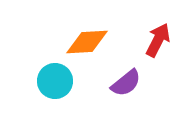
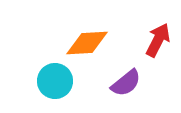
orange diamond: moved 1 px down
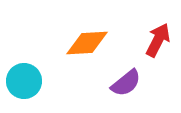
cyan circle: moved 31 px left
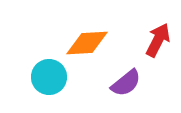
cyan circle: moved 25 px right, 4 px up
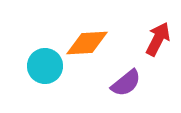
red arrow: moved 1 px up
cyan circle: moved 4 px left, 11 px up
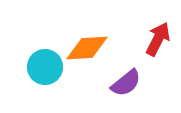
orange diamond: moved 5 px down
cyan circle: moved 1 px down
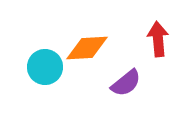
red arrow: rotated 32 degrees counterclockwise
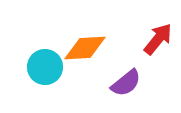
red arrow: rotated 44 degrees clockwise
orange diamond: moved 2 px left
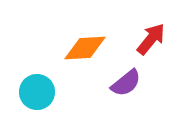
red arrow: moved 7 px left
cyan circle: moved 8 px left, 25 px down
